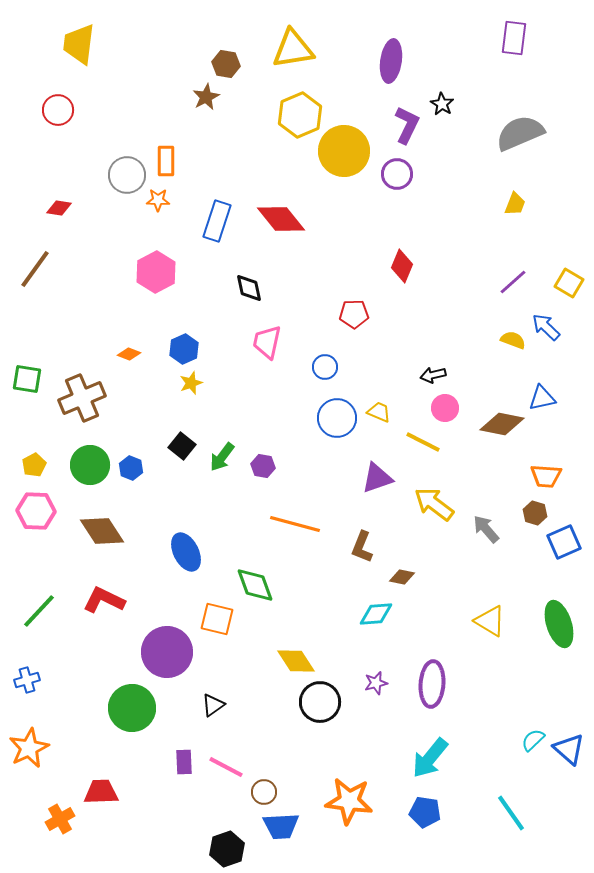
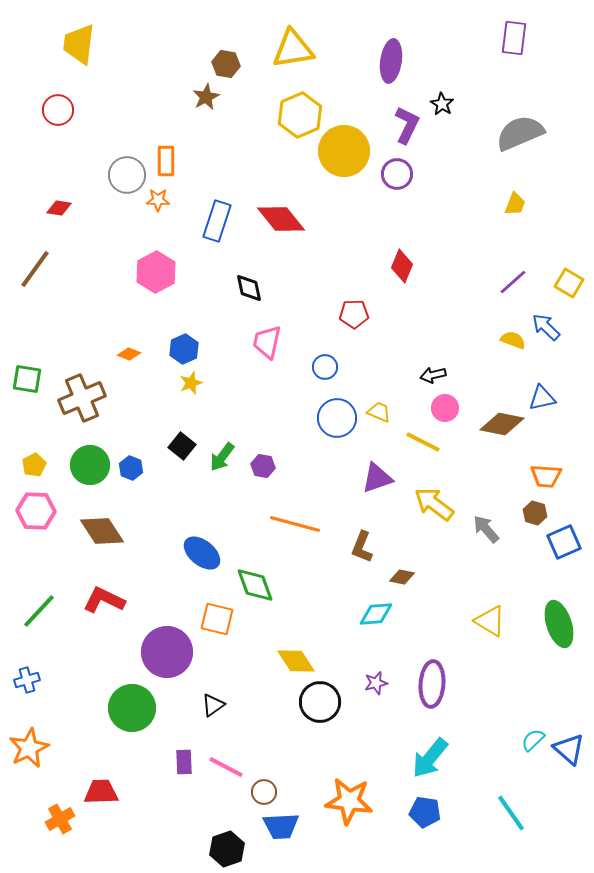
blue ellipse at (186, 552): moved 16 px right, 1 px down; rotated 24 degrees counterclockwise
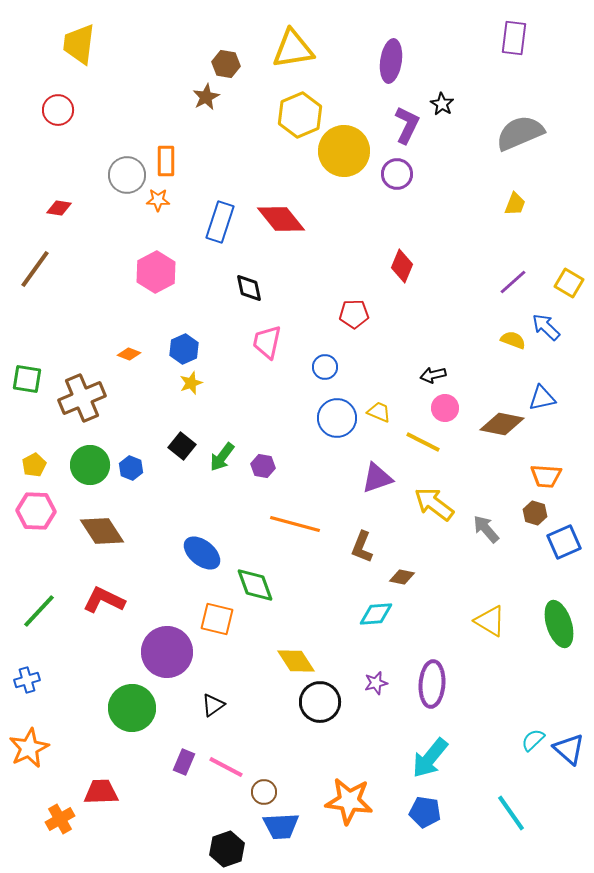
blue rectangle at (217, 221): moved 3 px right, 1 px down
purple rectangle at (184, 762): rotated 25 degrees clockwise
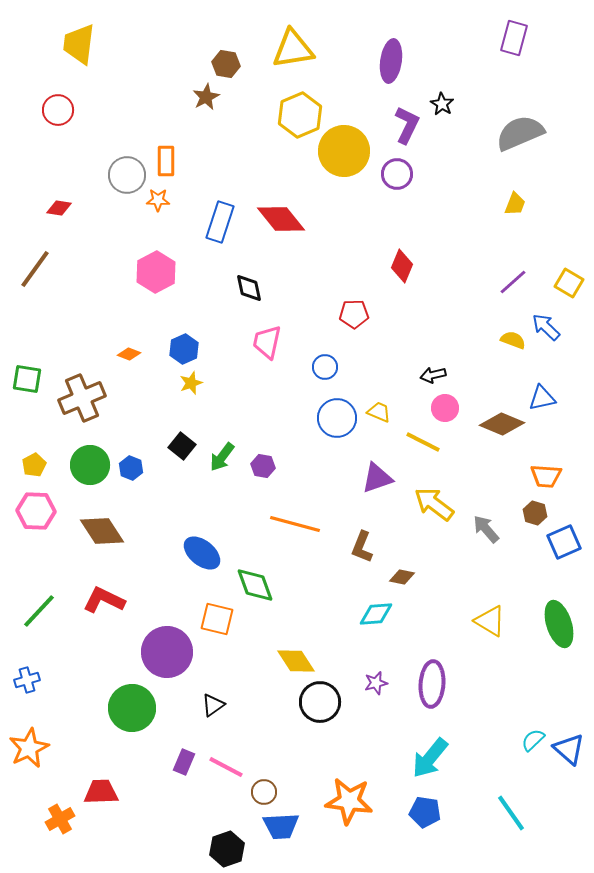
purple rectangle at (514, 38): rotated 8 degrees clockwise
brown diamond at (502, 424): rotated 12 degrees clockwise
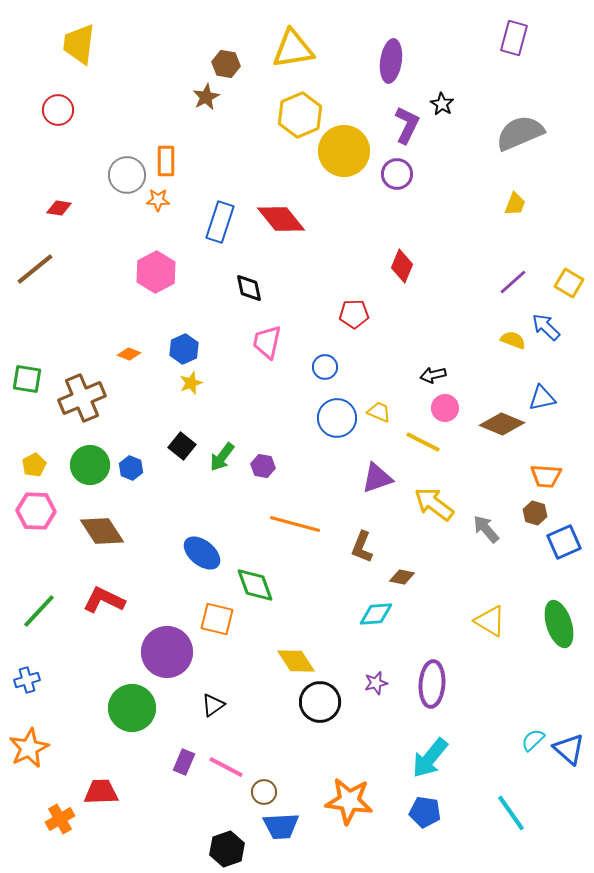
brown line at (35, 269): rotated 15 degrees clockwise
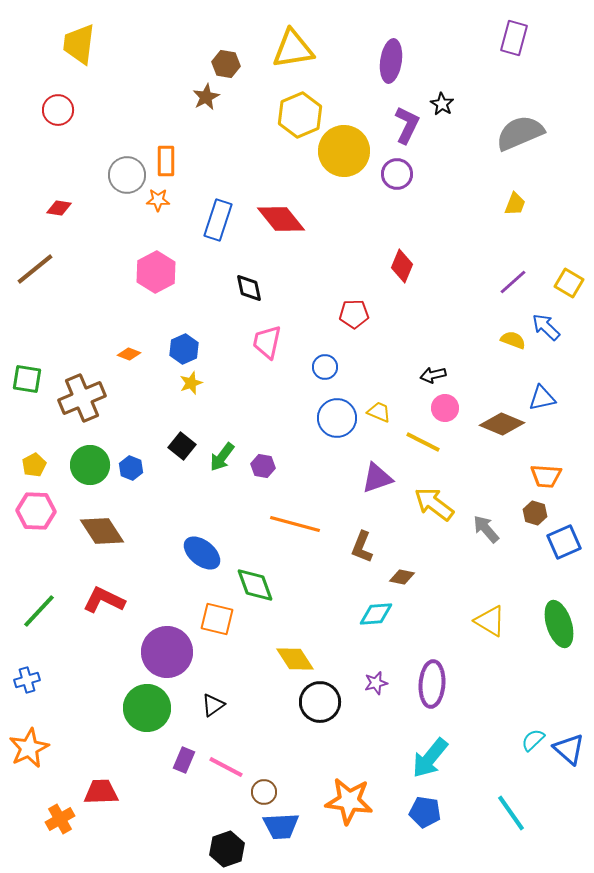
blue rectangle at (220, 222): moved 2 px left, 2 px up
yellow diamond at (296, 661): moved 1 px left, 2 px up
green circle at (132, 708): moved 15 px right
purple rectangle at (184, 762): moved 2 px up
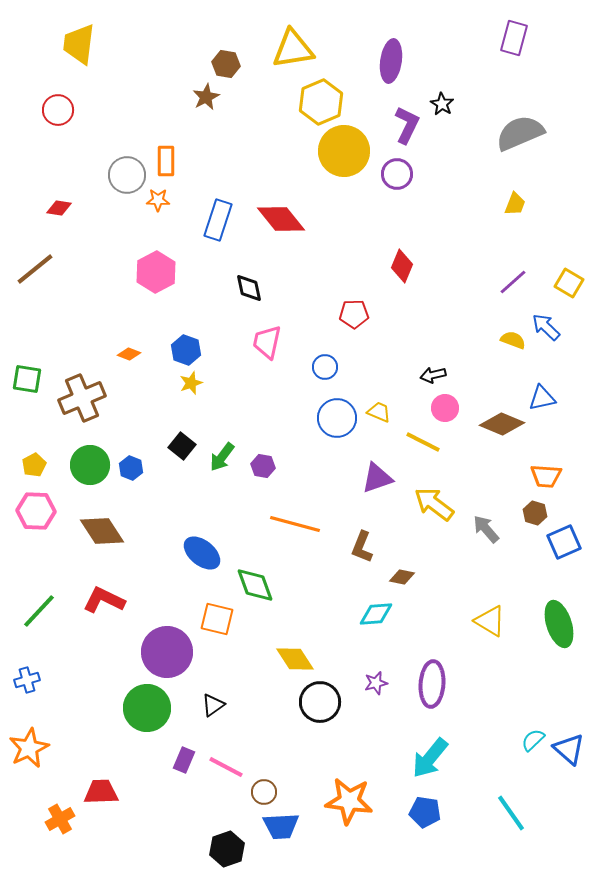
yellow hexagon at (300, 115): moved 21 px right, 13 px up
blue hexagon at (184, 349): moved 2 px right, 1 px down; rotated 16 degrees counterclockwise
